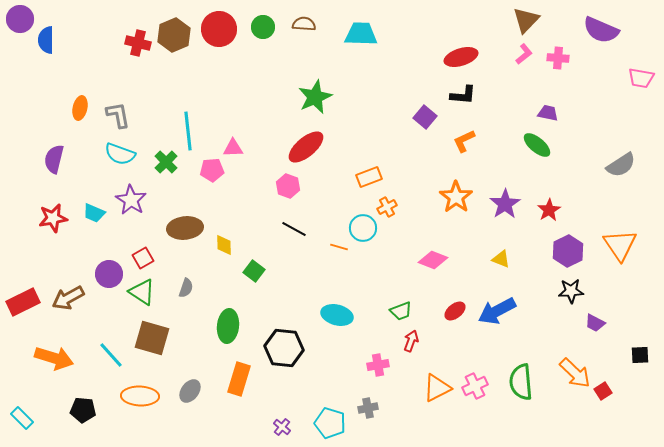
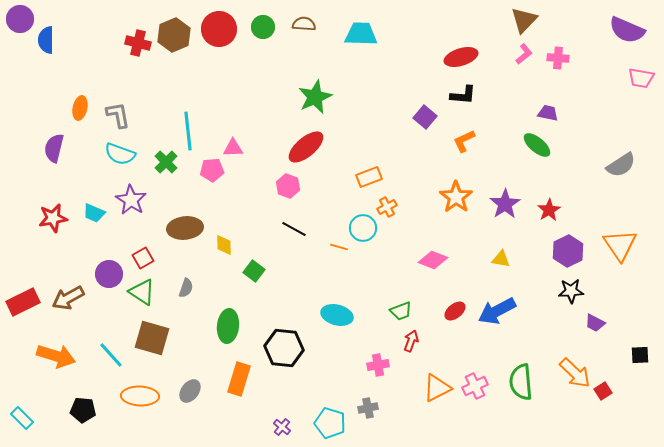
brown triangle at (526, 20): moved 2 px left
purple semicircle at (601, 30): moved 26 px right
purple semicircle at (54, 159): moved 11 px up
yellow triangle at (501, 259): rotated 12 degrees counterclockwise
orange arrow at (54, 358): moved 2 px right, 2 px up
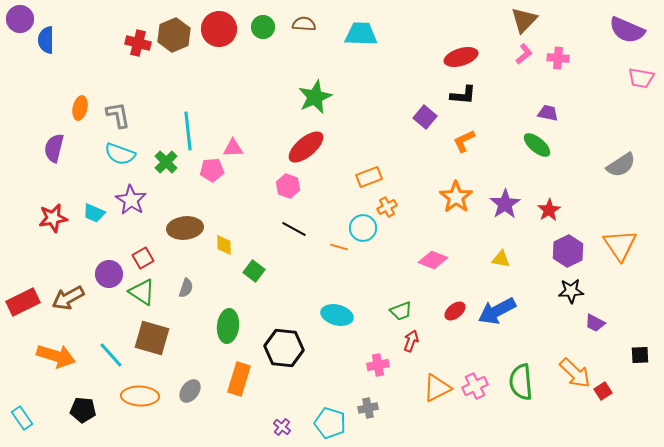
cyan rectangle at (22, 418): rotated 10 degrees clockwise
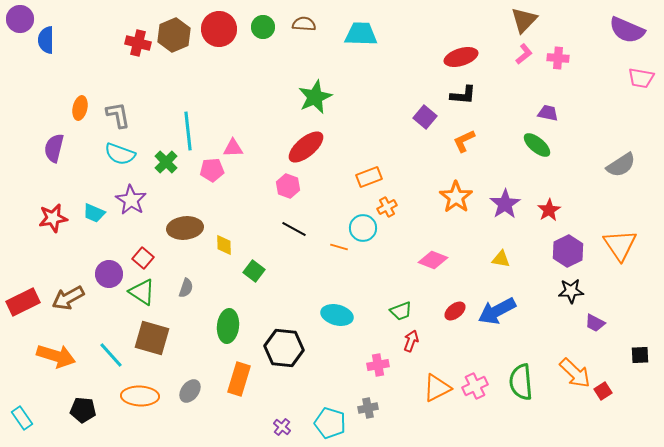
red square at (143, 258): rotated 20 degrees counterclockwise
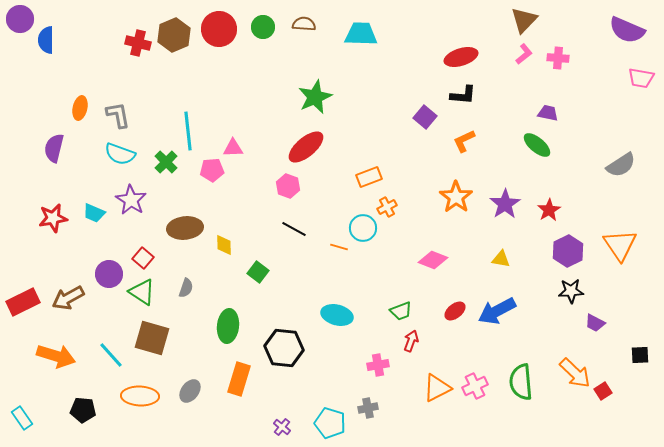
green square at (254, 271): moved 4 px right, 1 px down
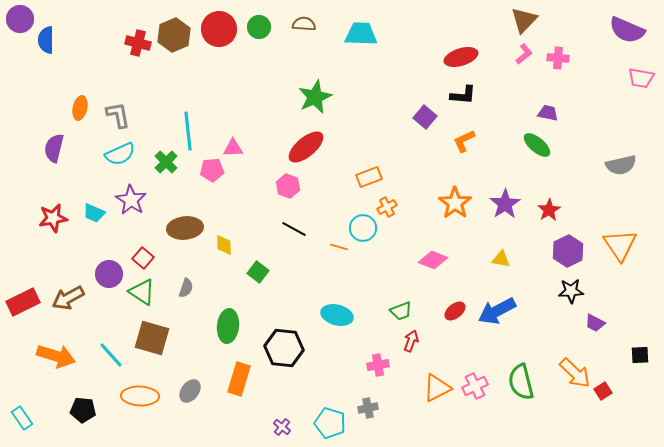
green circle at (263, 27): moved 4 px left
cyan semicircle at (120, 154): rotated 44 degrees counterclockwise
gray semicircle at (621, 165): rotated 20 degrees clockwise
orange star at (456, 197): moved 1 px left, 6 px down
green semicircle at (521, 382): rotated 9 degrees counterclockwise
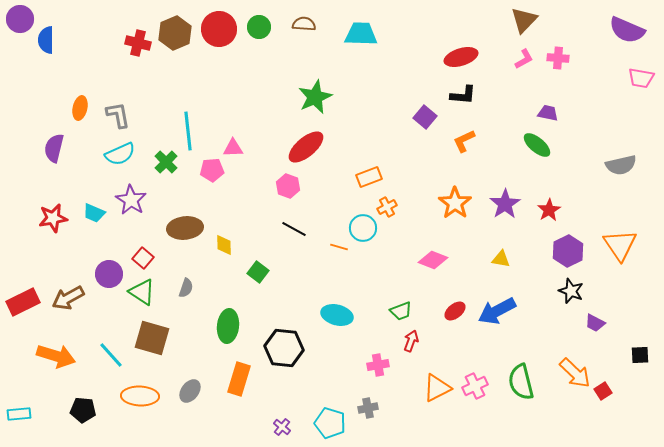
brown hexagon at (174, 35): moved 1 px right, 2 px up
pink L-shape at (524, 54): moved 5 px down; rotated 10 degrees clockwise
black star at (571, 291): rotated 25 degrees clockwise
cyan rectangle at (22, 418): moved 3 px left, 4 px up; rotated 60 degrees counterclockwise
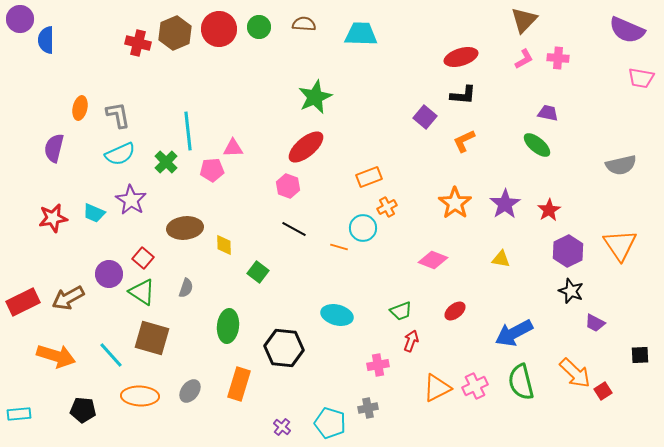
blue arrow at (497, 311): moved 17 px right, 22 px down
orange rectangle at (239, 379): moved 5 px down
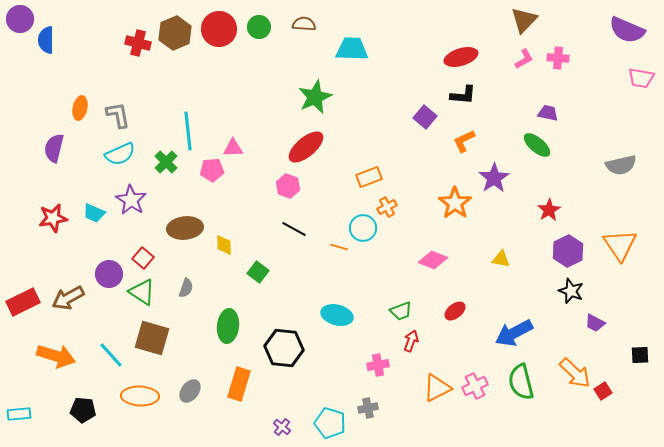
cyan trapezoid at (361, 34): moved 9 px left, 15 px down
purple star at (505, 204): moved 11 px left, 26 px up
